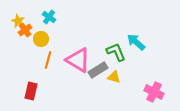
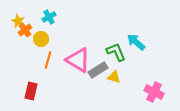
cyan cross: rotated 24 degrees clockwise
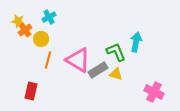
yellow star: rotated 16 degrees counterclockwise
cyan arrow: rotated 60 degrees clockwise
yellow triangle: moved 2 px right, 3 px up
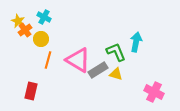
cyan cross: moved 5 px left; rotated 32 degrees counterclockwise
yellow star: rotated 16 degrees clockwise
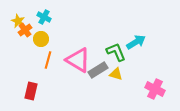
cyan arrow: rotated 48 degrees clockwise
pink cross: moved 1 px right, 3 px up
